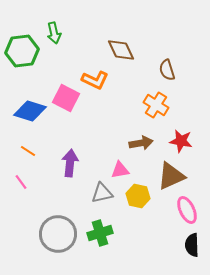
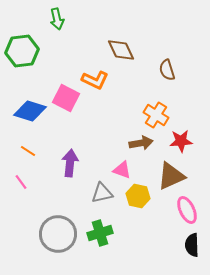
green arrow: moved 3 px right, 14 px up
orange cross: moved 10 px down
red star: rotated 15 degrees counterclockwise
pink triangle: moved 2 px right; rotated 30 degrees clockwise
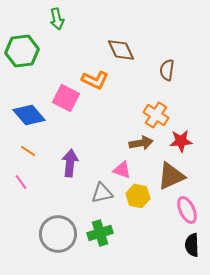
brown semicircle: rotated 25 degrees clockwise
blue diamond: moved 1 px left, 4 px down; rotated 32 degrees clockwise
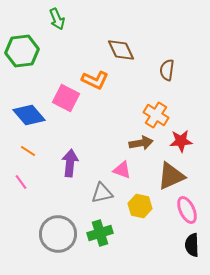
green arrow: rotated 10 degrees counterclockwise
yellow hexagon: moved 2 px right, 10 px down
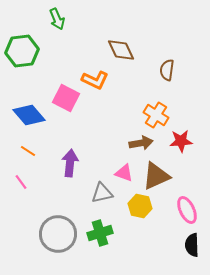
pink triangle: moved 2 px right, 3 px down
brown triangle: moved 15 px left
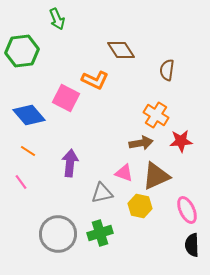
brown diamond: rotated 8 degrees counterclockwise
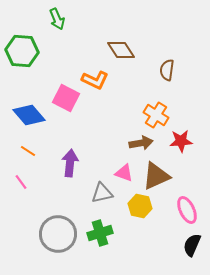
green hexagon: rotated 12 degrees clockwise
black semicircle: rotated 25 degrees clockwise
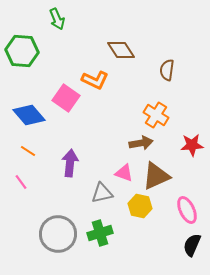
pink square: rotated 8 degrees clockwise
red star: moved 11 px right, 4 px down
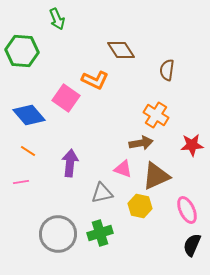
pink triangle: moved 1 px left, 4 px up
pink line: rotated 63 degrees counterclockwise
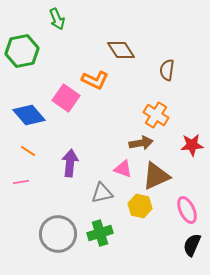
green hexagon: rotated 16 degrees counterclockwise
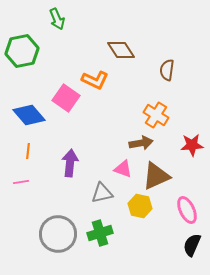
orange line: rotated 63 degrees clockwise
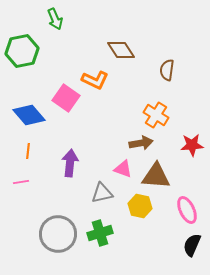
green arrow: moved 2 px left
brown triangle: rotated 28 degrees clockwise
